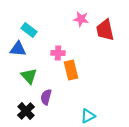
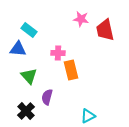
purple semicircle: moved 1 px right
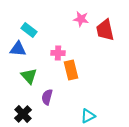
black cross: moved 3 px left, 3 px down
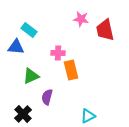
blue triangle: moved 2 px left, 2 px up
green triangle: moved 2 px right; rotated 48 degrees clockwise
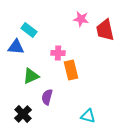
cyan triangle: rotated 42 degrees clockwise
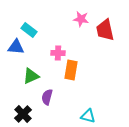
orange rectangle: rotated 24 degrees clockwise
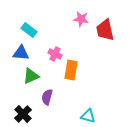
blue triangle: moved 5 px right, 6 px down
pink cross: moved 3 px left, 1 px down; rotated 24 degrees clockwise
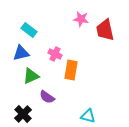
blue triangle: rotated 18 degrees counterclockwise
purple semicircle: rotated 70 degrees counterclockwise
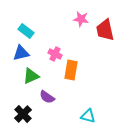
cyan rectangle: moved 3 px left, 1 px down
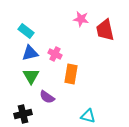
blue triangle: moved 9 px right
orange rectangle: moved 4 px down
green triangle: rotated 36 degrees counterclockwise
black cross: rotated 30 degrees clockwise
